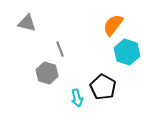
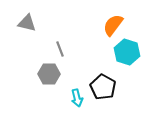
gray hexagon: moved 2 px right, 1 px down; rotated 15 degrees counterclockwise
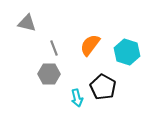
orange semicircle: moved 23 px left, 20 px down
gray line: moved 6 px left, 1 px up
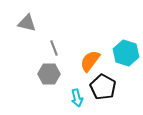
orange semicircle: moved 16 px down
cyan hexagon: moved 1 px left, 1 px down
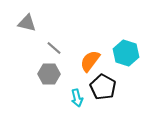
gray line: rotated 28 degrees counterclockwise
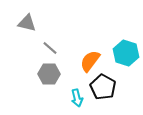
gray line: moved 4 px left
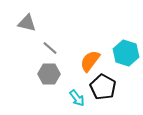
cyan arrow: rotated 24 degrees counterclockwise
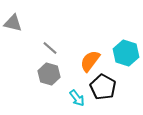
gray triangle: moved 14 px left
gray hexagon: rotated 15 degrees clockwise
